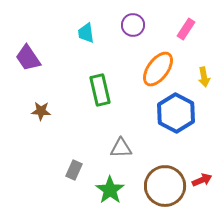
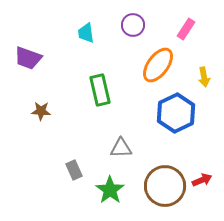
purple trapezoid: rotated 36 degrees counterclockwise
orange ellipse: moved 4 px up
blue hexagon: rotated 6 degrees clockwise
gray rectangle: rotated 48 degrees counterclockwise
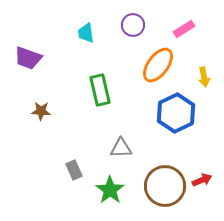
pink rectangle: moved 2 px left; rotated 25 degrees clockwise
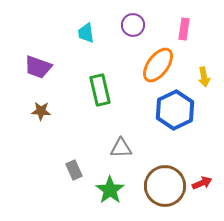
pink rectangle: rotated 50 degrees counterclockwise
purple trapezoid: moved 10 px right, 9 px down
blue hexagon: moved 1 px left, 3 px up
red arrow: moved 3 px down
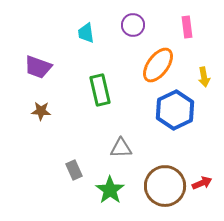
pink rectangle: moved 3 px right, 2 px up; rotated 15 degrees counterclockwise
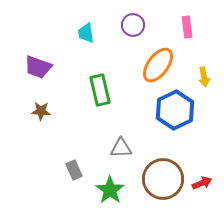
brown circle: moved 2 px left, 7 px up
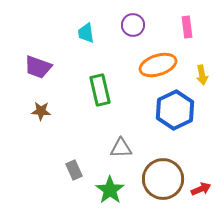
orange ellipse: rotated 36 degrees clockwise
yellow arrow: moved 2 px left, 2 px up
red arrow: moved 1 px left, 6 px down
